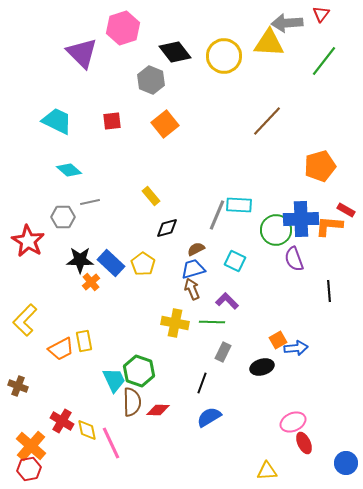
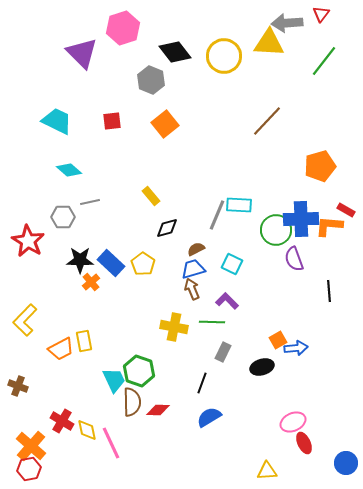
cyan square at (235, 261): moved 3 px left, 3 px down
yellow cross at (175, 323): moved 1 px left, 4 px down
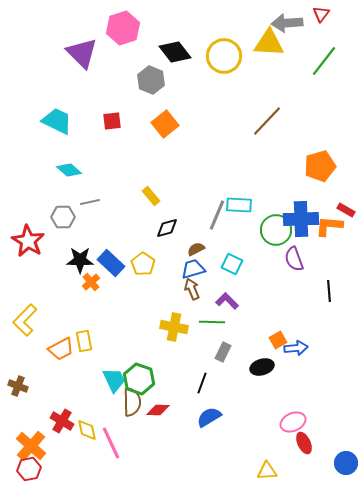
green hexagon at (139, 371): moved 8 px down
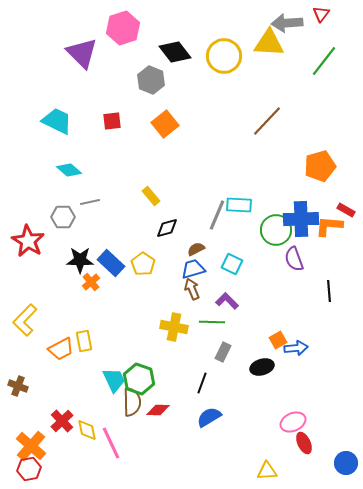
red cross at (62, 421): rotated 15 degrees clockwise
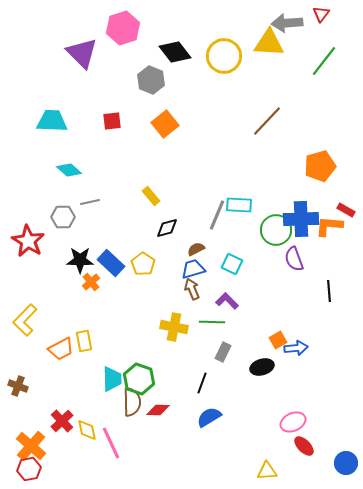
cyan trapezoid at (57, 121): moved 5 px left; rotated 24 degrees counterclockwise
cyan trapezoid at (114, 380): moved 2 px left, 1 px up; rotated 24 degrees clockwise
red ellipse at (304, 443): moved 3 px down; rotated 20 degrees counterclockwise
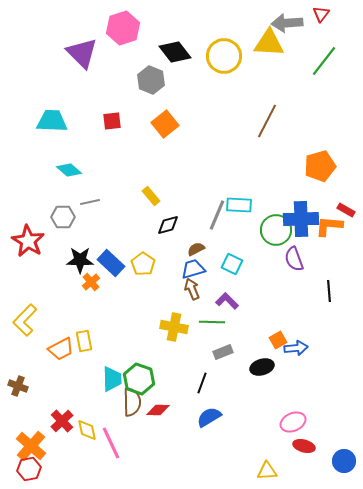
brown line at (267, 121): rotated 16 degrees counterclockwise
black diamond at (167, 228): moved 1 px right, 3 px up
gray rectangle at (223, 352): rotated 42 degrees clockwise
red ellipse at (304, 446): rotated 30 degrees counterclockwise
blue circle at (346, 463): moved 2 px left, 2 px up
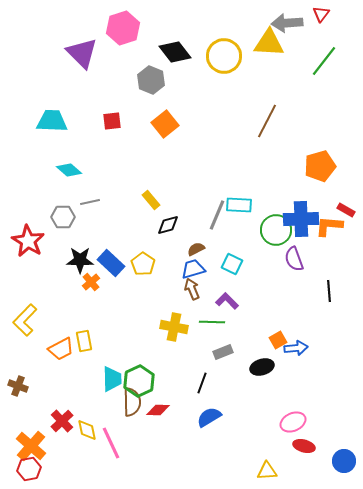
yellow rectangle at (151, 196): moved 4 px down
green hexagon at (139, 379): moved 2 px down; rotated 16 degrees clockwise
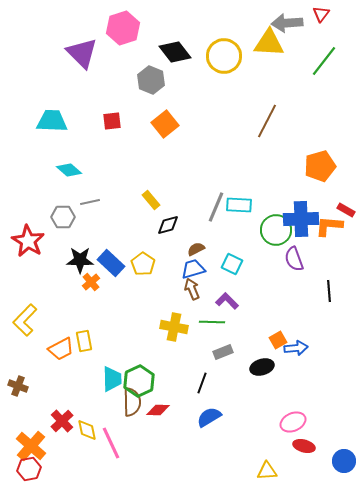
gray line at (217, 215): moved 1 px left, 8 px up
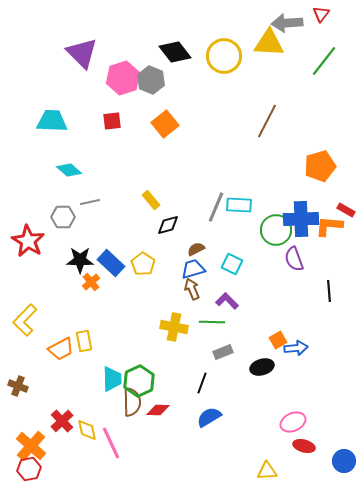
pink hexagon at (123, 28): moved 50 px down
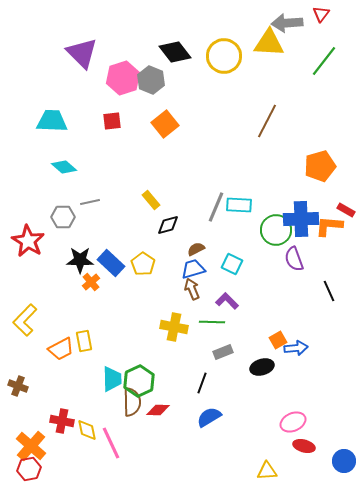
cyan diamond at (69, 170): moved 5 px left, 3 px up
black line at (329, 291): rotated 20 degrees counterclockwise
red cross at (62, 421): rotated 35 degrees counterclockwise
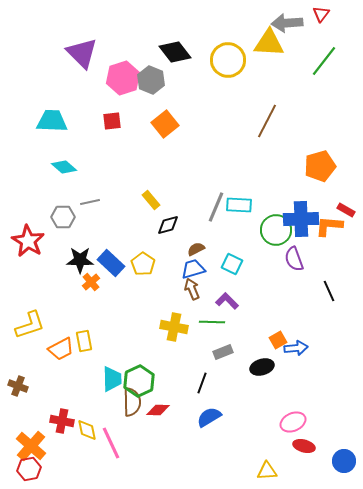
yellow circle at (224, 56): moved 4 px right, 4 px down
yellow L-shape at (25, 320): moved 5 px right, 5 px down; rotated 152 degrees counterclockwise
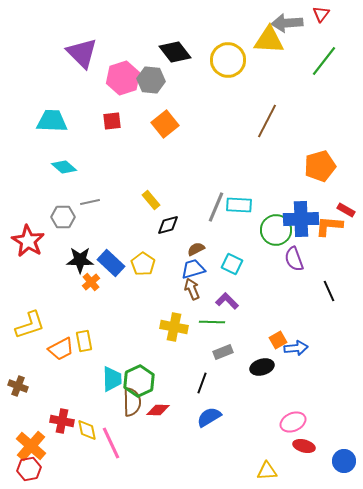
yellow triangle at (269, 43): moved 3 px up
gray hexagon at (151, 80): rotated 16 degrees counterclockwise
